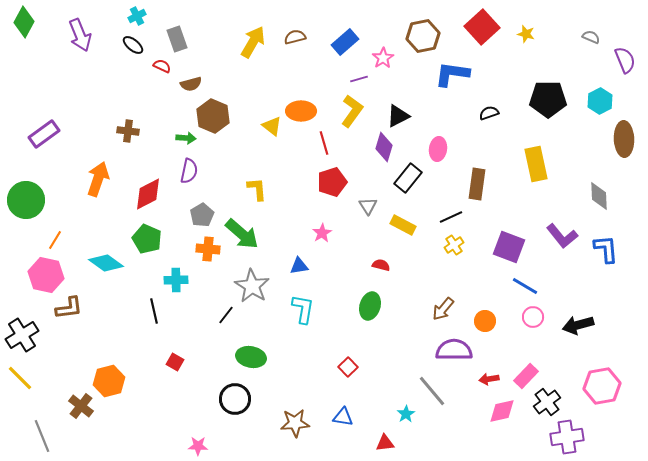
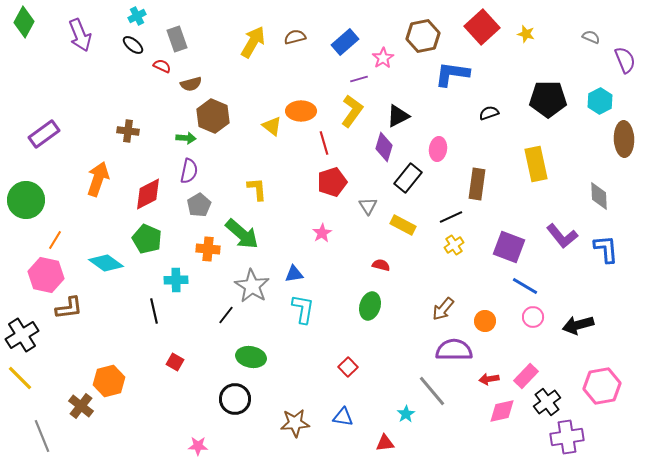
gray pentagon at (202, 215): moved 3 px left, 10 px up
blue triangle at (299, 266): moved 5 px left, 8 px down
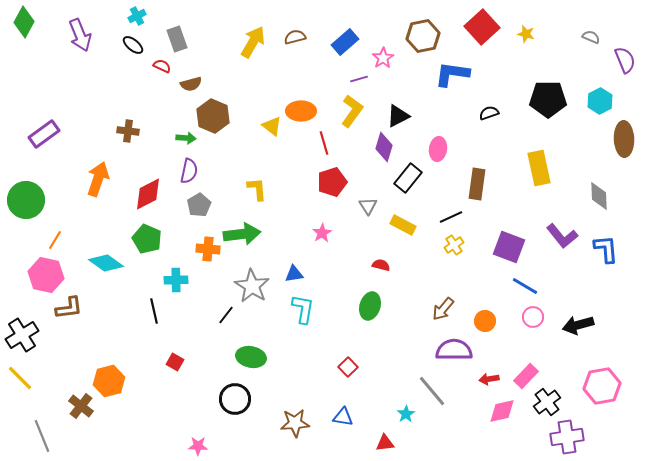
yellow rectangle at (536, 164): moved 3 px right, 4 px down
green arrow at (242, 234): rotated 48 degrees counterclockwise
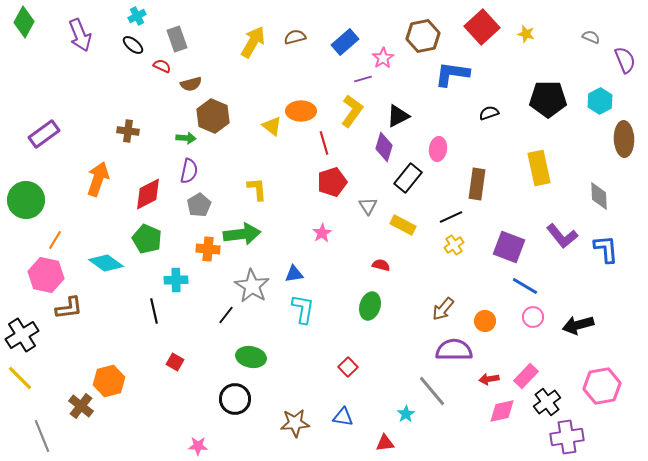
purple line at (359, 79): moved 4 px right
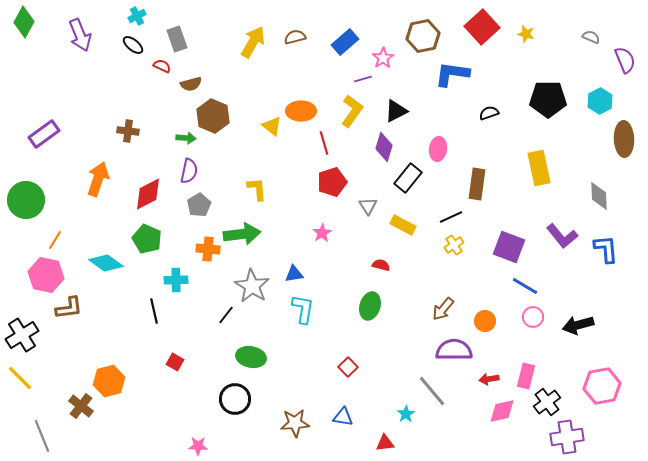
black triangle at (398, 116): moved 2 px left, 5 px up
pink rectangle at (526, 376): rotated 30 degrees counterclockwise
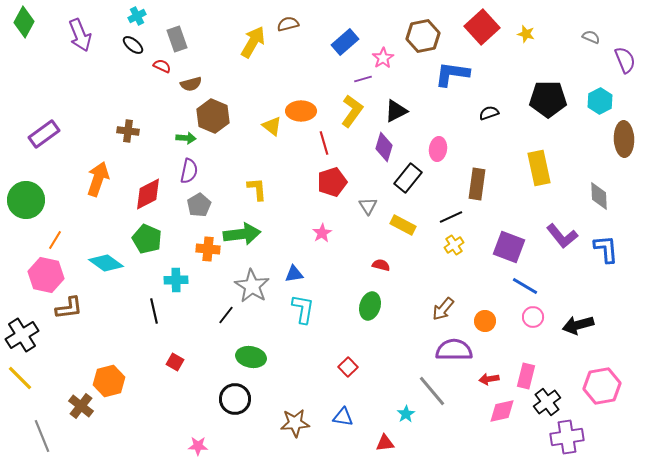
brown semicircle at (295, 37): moved 7 px left, 13 px up
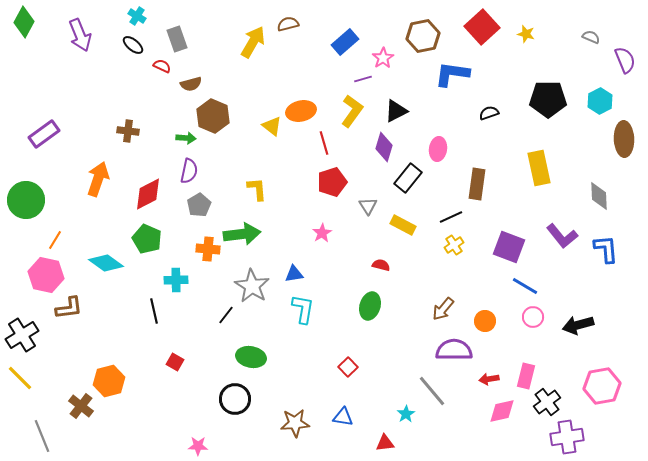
cyan cross at (137, 16): rotated 30 degrees counterclockwise
orange ellipse at (301, 111): rotated 12 degrees counterclockwise
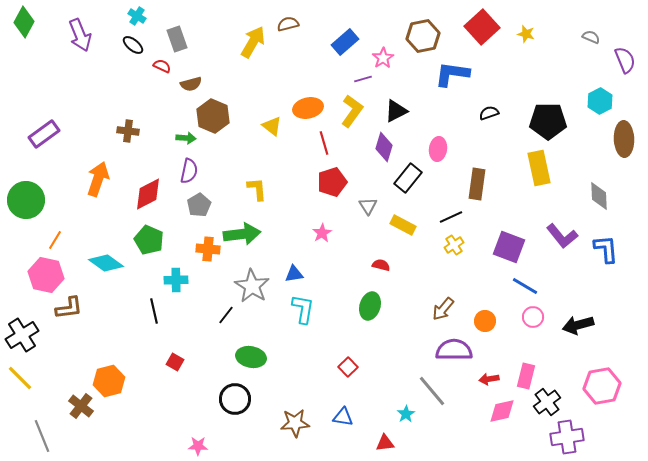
black pentagon at (548, 99): moved 22 px down
orange ellipse at (301, 111): moved 7 px right, 3 px up
green pentagon at (147, 239): moved 2 px right, 1 px down
